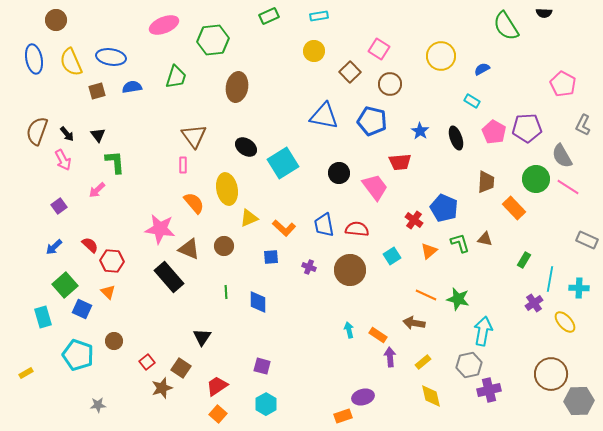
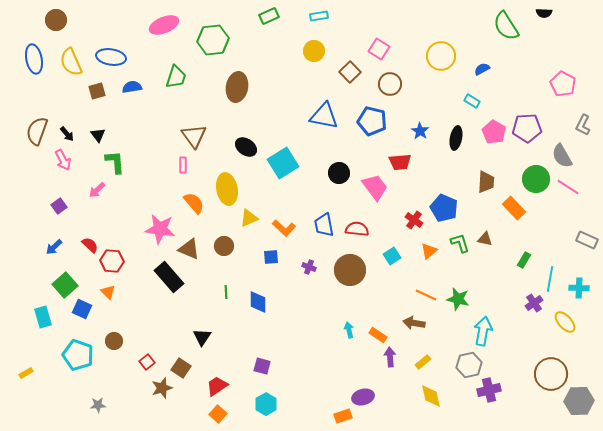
black ellipse at (456, 138): rotated 30 degrees clockwise
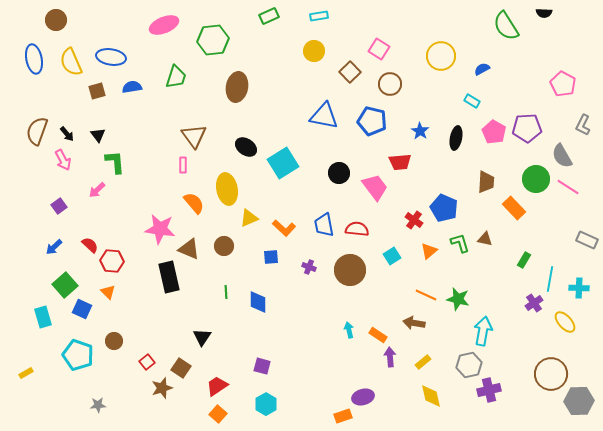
black rectangle at (169, 277): rotated 28 degrees clockwise
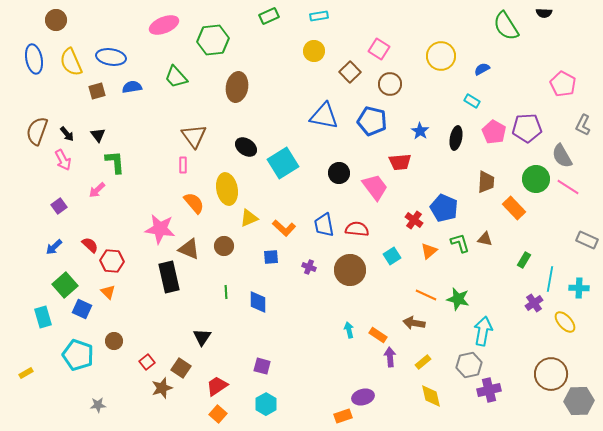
green trapezoid at (176, 77): rotated 120 degrees clockwise
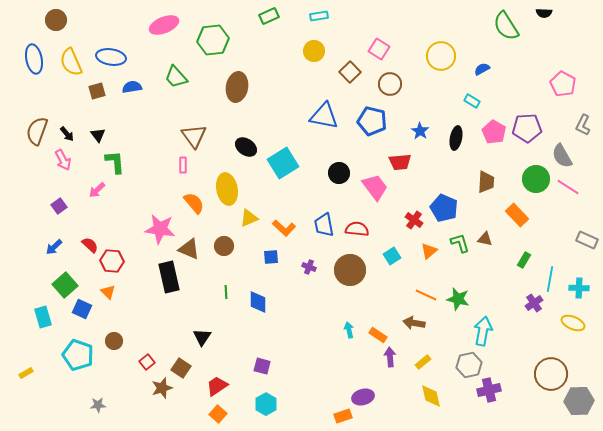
orange rectangle at (514, 208): moved 3 px right, 7 px down
yellow ellipse at (565, 322): moved 8 px right, 1 px down; rotated 25 degrees counterclockwise
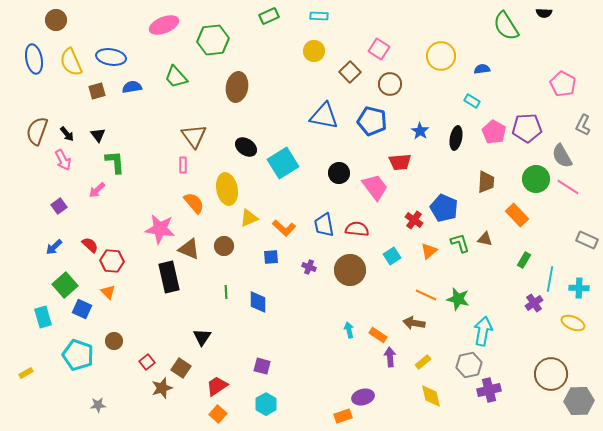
cyan rectangle at (319, 16): rotated 12 degrees clockwise
blue semicircle at (482, 69): rotated 21 degrees clockwise
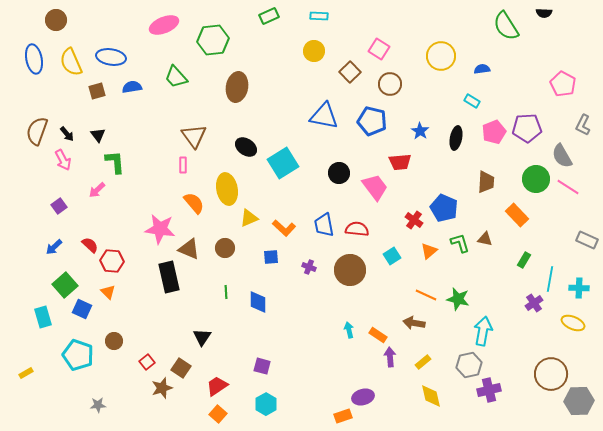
pink pentagon at (494, 132): rotated 20 degrees clockwise
brown circle at (224, 246): moved 1 px right, 2 px down
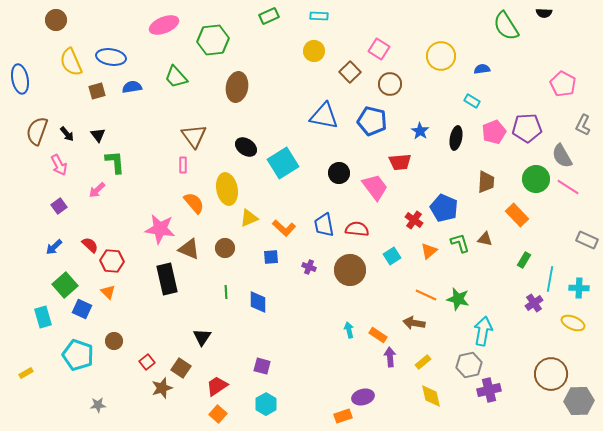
blue ellipse at (34, 59): moved 14 px left, 20 px down
pink arrow at (63, 160): moved 4 px left, 5 px down
black rectangle at (169, 277): moved 2 px left, 2 px down
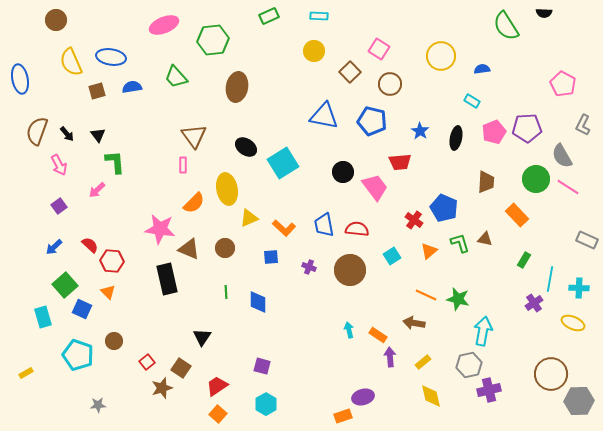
black circle at (339, 173): moved 4 px right, 1 px up
orange semicircle at (194, 203): rotated 85 degrees clockwise
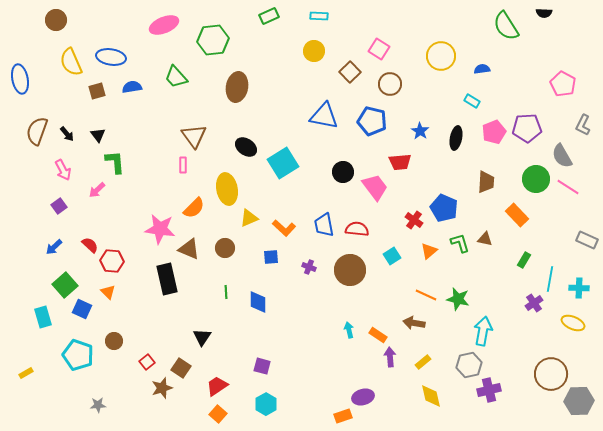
pink arrow at (59, 165): moved 4 px right, 5 px down
orange semicircle at (194, 203): moved 5 px down
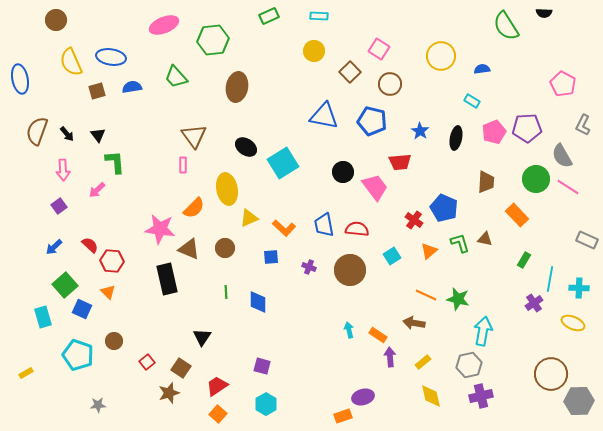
pink arrow at (63, 170): rotated 25 degrees clockwise
brown star at (162, 388): moved 7 px right, 5 px down
purple cross at (489, 390): moved 8 px left, 6 px down
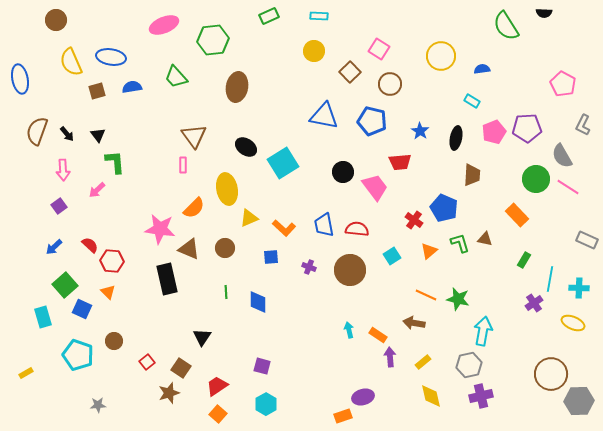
brown trapezoid at (486, 182): moved 14 px left, 7 px up
